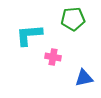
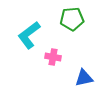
green pentagon: moved 1 px left
cyan L-shape: rotated 32 degrees counterclockwise
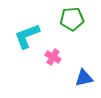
cyan L-shape: moved 2 px left, 1 px down; rotated 16 degrees clockwise
pink cross: rotated 21 degrees clockwise
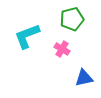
green pentagon: rotated 10 degrees counterclockwise
pink cross: moved 9 px right, 8 px up
